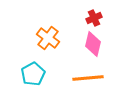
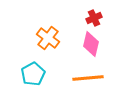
pink diamond: moved 2 px left
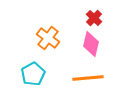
red cross: rotated 21 degrees counterclockwise
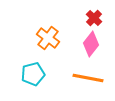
pink diamond: rotated 25 degrees clockwise
cyan pentagon: rotated 15 degrees clockwise
orange line: rotated 16 degrees clockwise
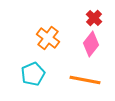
cyan pentagon: rotated 10 degrees counterclockwise
orange line: moved 3 px left, 2 px down
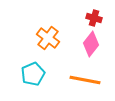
red cross: rotated 28 degrees counterclockwise
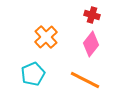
red cross: moved 2 px left, 3 px up
orange cross: moved 2 px left, 1 px up; rotated 10 degrees clockwise
orange line: rotated 16 degrees clockwise
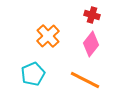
orange cross: moved 2 px right, 1 px up
